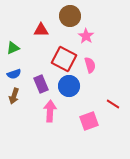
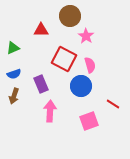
blue circle: moved 12 px right
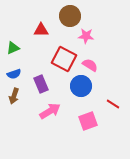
pink star: rotated 28 degrees counterclockwise
pink semicircle: rotated 42 degrees counterclockwise
pink arrow: rotated 55 degrees clockwise
pink square: moved 1 px left
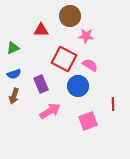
blue circle: moved 3 px left
red line: rotated 56 degrees clockwise
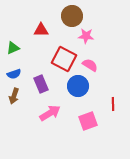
brown circle: moved 2 px right
pink arrow: moved 2 px down
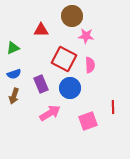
pink semicircle: rotated 56 degrees clockwise
blue circle: moved 8 px left, 2 px down
red line: moved 3 px down
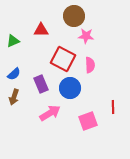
brown circle: moved 2 px right
green triangle: moved 7 px up
red square: moved 1 px left
blue semicircle: rotated 24 degrees counterclockwise
brown arrow: moved 1 px down
